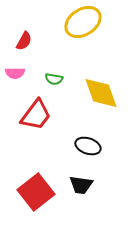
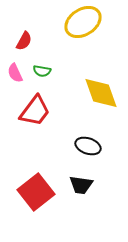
pink semicircle: rotated 66 degrees clockwise
green semicircle: moved 12 px left, 8 px up
red trapezoid: moved 1 px left, 4 px up
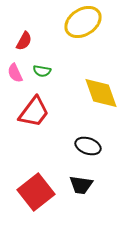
red trapezoid: moved 1 px left, 1 px down
